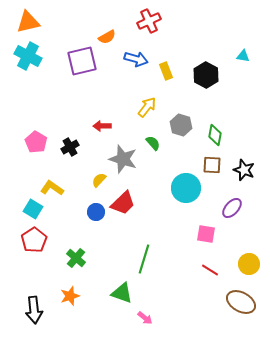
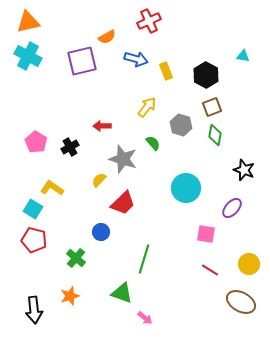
brown square: moved 58 px up; rotated 24 degrees counterclockwise
blue circle: moved 5 px right, 20 px down
red pentagon: rotated 25 degrees counterclockwise
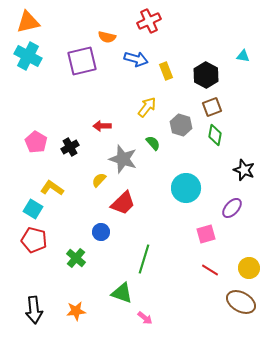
orange semicircle: rotated 42 degrees clockwise
pink square: rotated 24 degrees counterclockwise
yellow circle: moved 4 px down
orange star: moved 6 px right, 15 px down; rotated 12 degrees clockwise
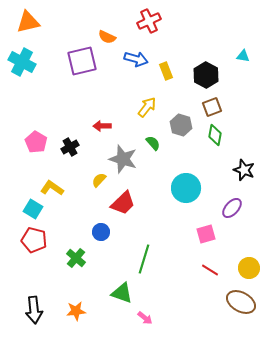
orange semicircle: rotated 12 degrees clockwise
cyan cross: moved 6 px left, 6 px down
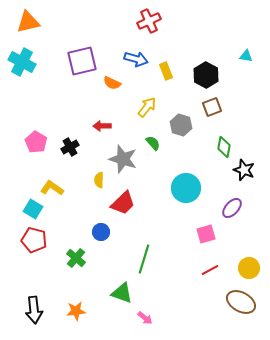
orange semicircle: moved 5 px right, 46 px down
cyan triangle: moved 3 px right
green diamond: moved 9 px right, 12 px down
yellow semicircle: rotated 42 degrees counterclockwise
red line: rotated 60 degrees counterclockwise
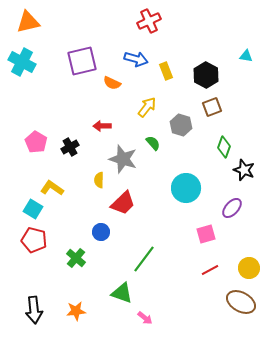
green diamond: rotated 10 degrees clockwise
green line: rotated 20 degrees clockwise
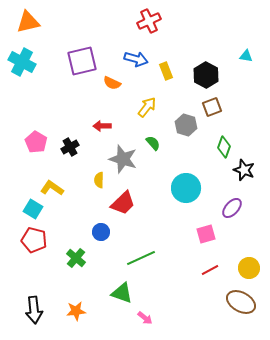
gray hexagon: moved 5 px right
green line: moved 3 px left, 1 px up; rotated 28 degrees clockwise
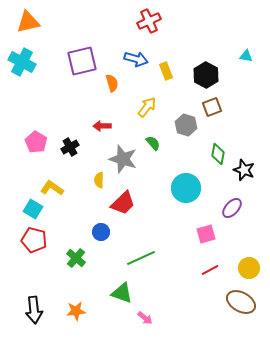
orange semicircle: rotated 132 degrees counterclockwise
green diamond: moved 6 px left, 7 px down; rotated 10 degrees counterclockwise
